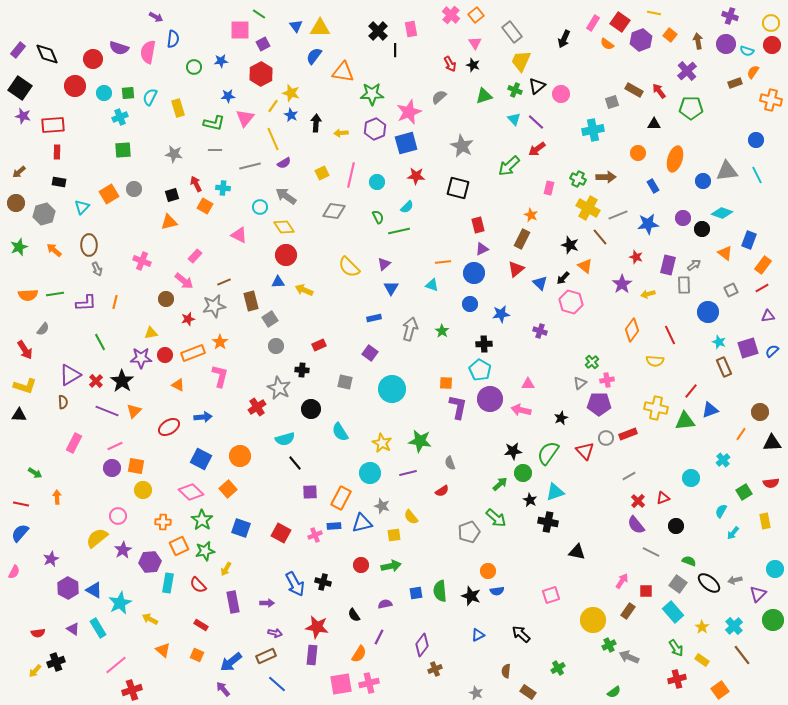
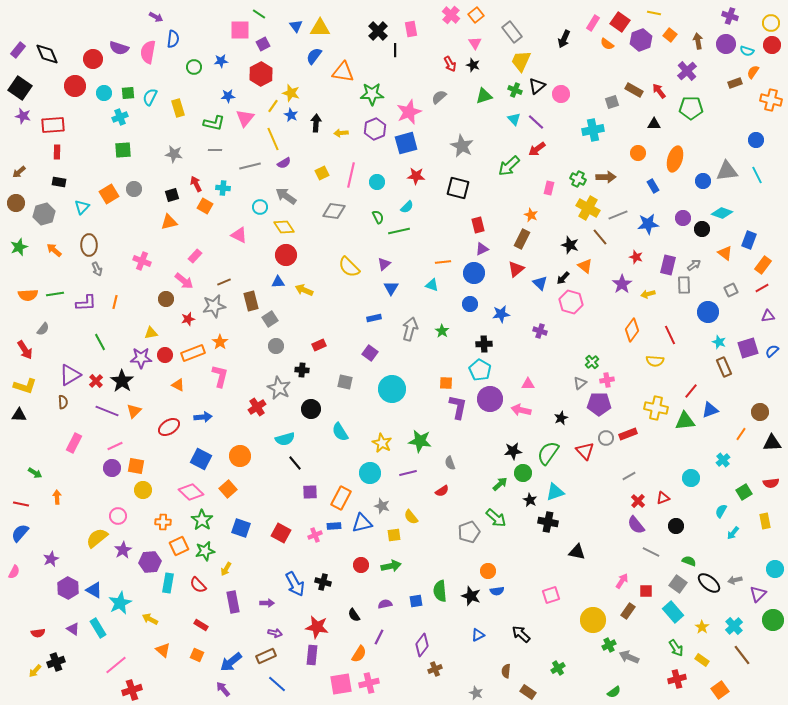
blue square at (416, 593): moved 8 px down
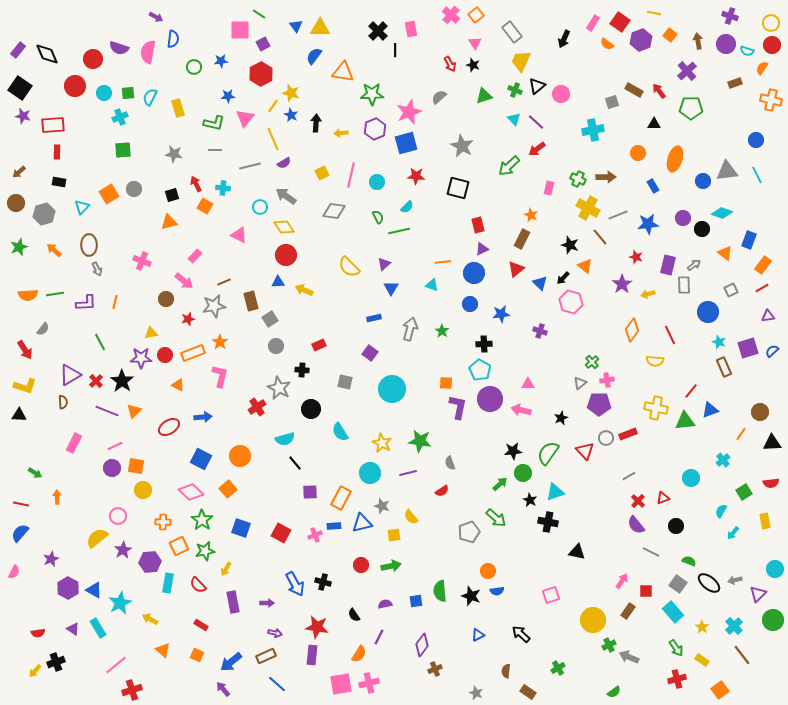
orange semicircle at (753, 72): moved 9 px right, 4 px up
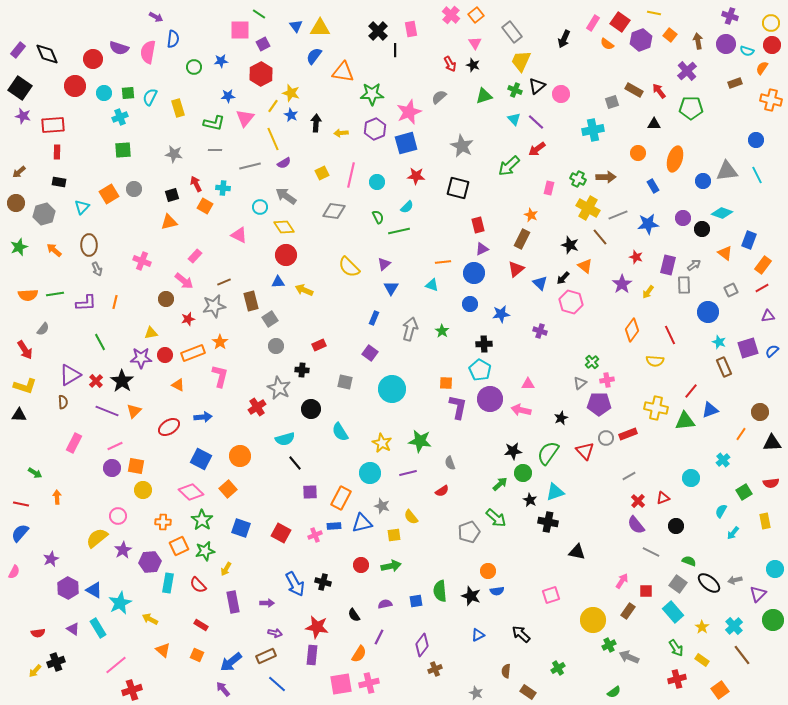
yellow arrow at (648, 294): moved 2 px up; rotated 40 degrees counterclockwise
blue rectangle at (374, 318): rotated 56 degrees counterclockwise
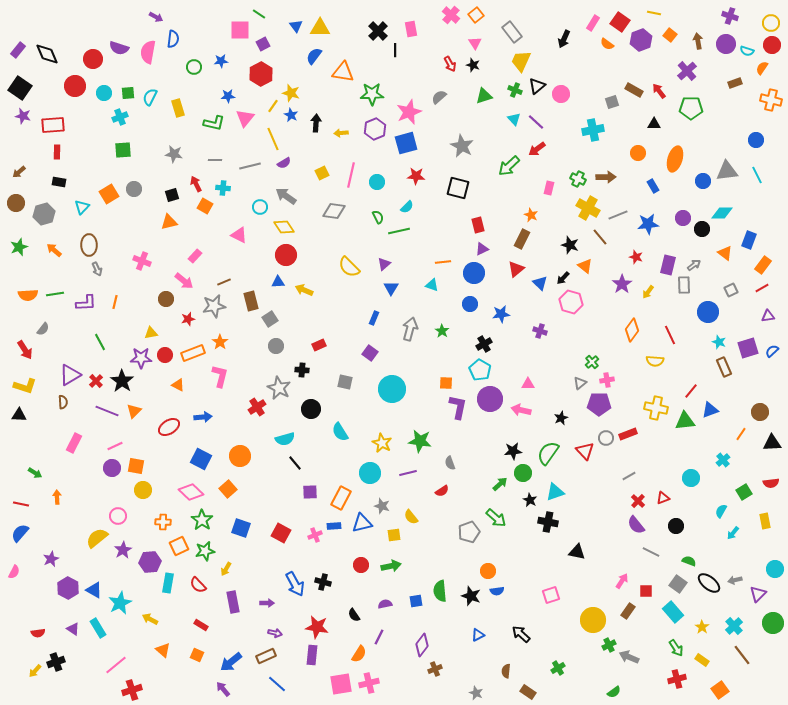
gray line at (215, 150): moved 10 px down
cyan diamond at (722, 213): rotated 20 degrees counterclockwise
black cross at (484, 344): rotated 28 degrees counterclockwise
green circle at (773, 620): moved 3 px down
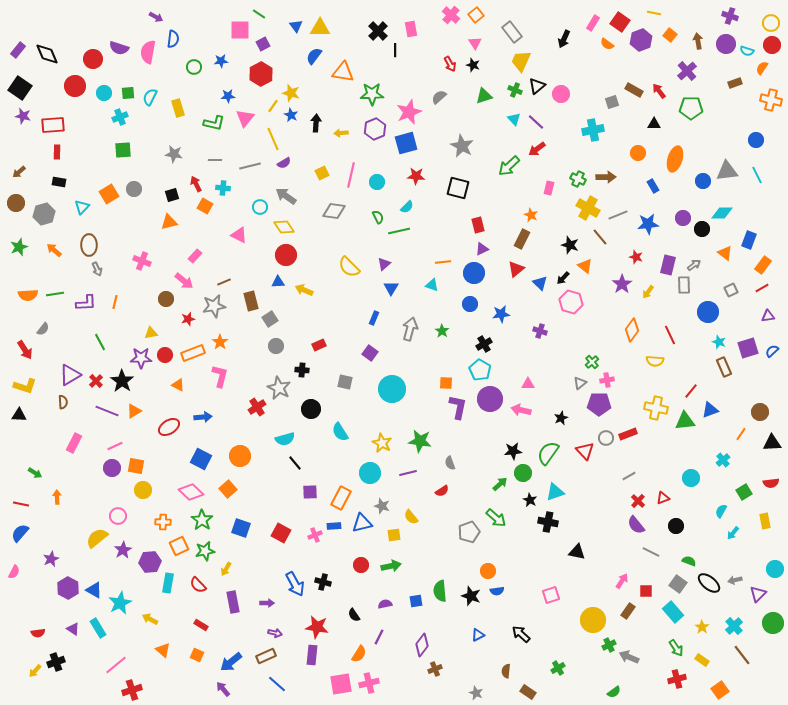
orange triangle at (134, 411): rotated 14 degrees clockwise
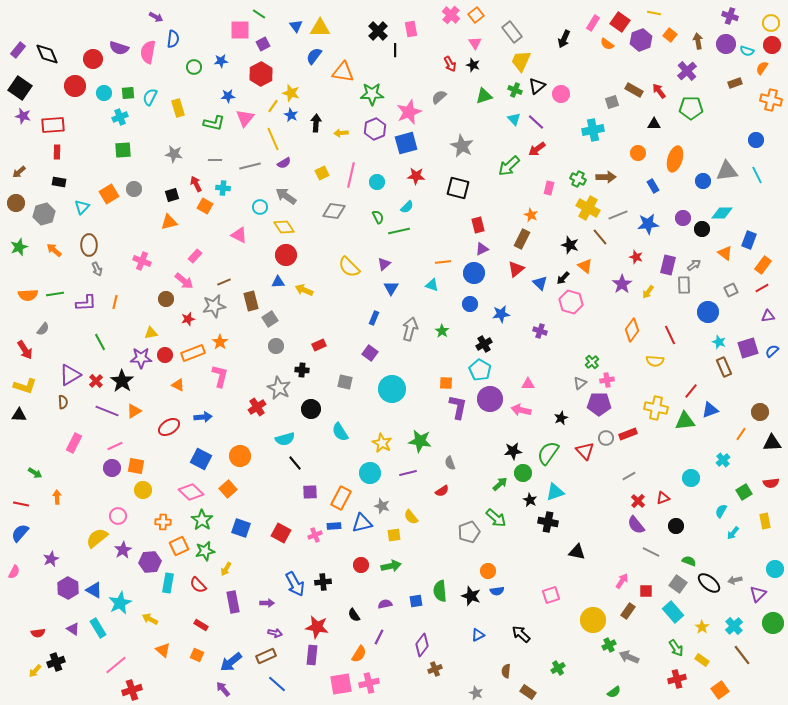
black cross at (323, 582): rotated 21 degrees counterclockwise
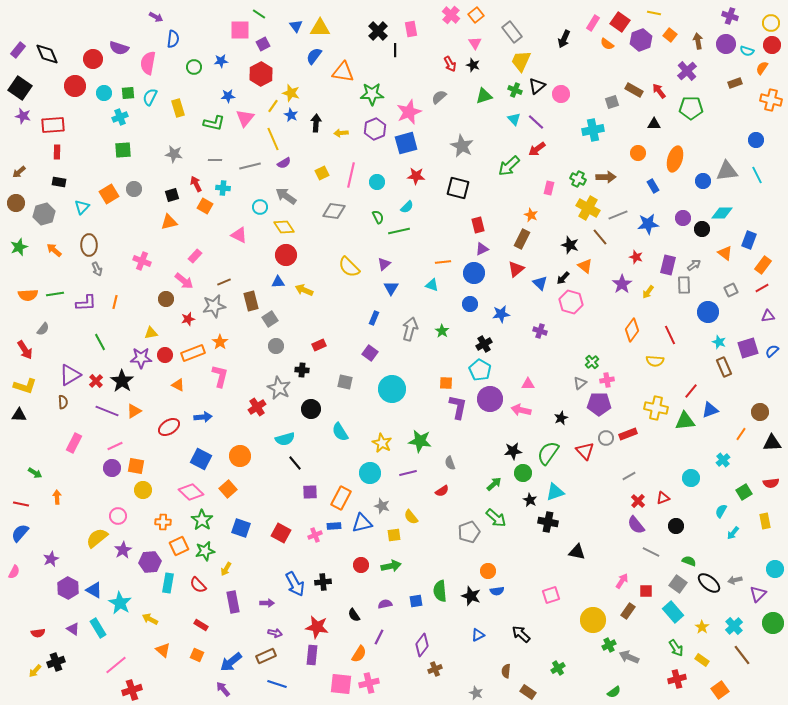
pink semicircle at (148, 52): moved 11 px down
green arrow at (500, 484): moved 6 px left
cyan star at (120, 603): rotated 15 degrees counterclockwise
blue line at (277, 684): rotated 24 degrees counterclockwise
pink square at (341, 684): rotated 15 degrees clockwise
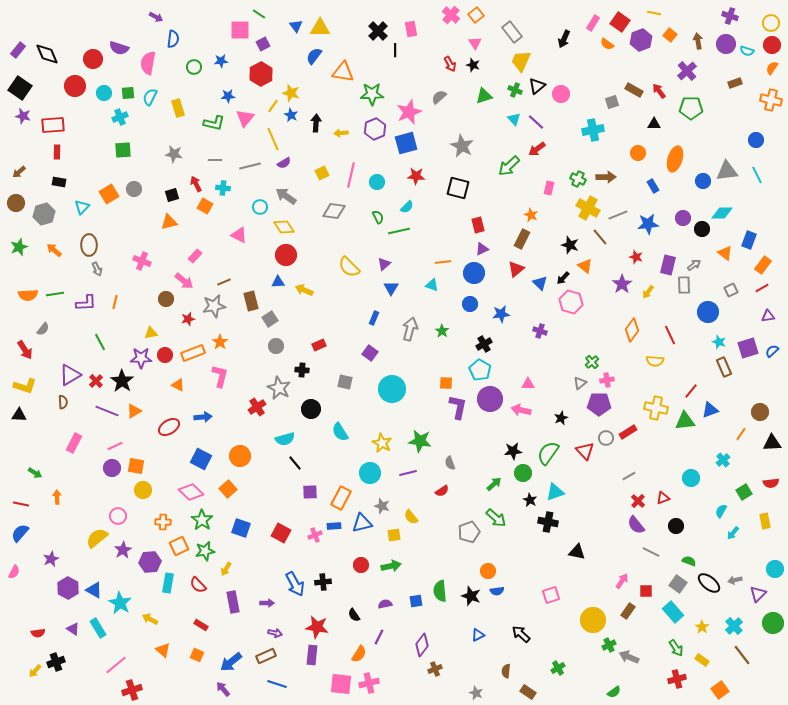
orange semicircle at (762, 68): moved 10 px right
red rectangle at (628, 434): moved 2 px up; rotated 12 degrees counterclockwise
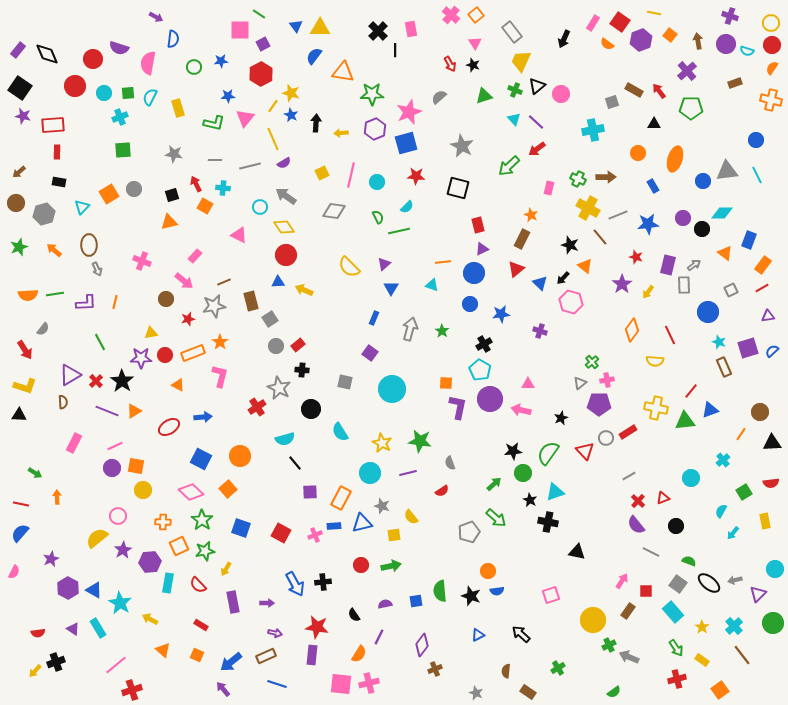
red rectangle at (319, 345): moved 21 px left; rotated 16 degrees counterclockwise
